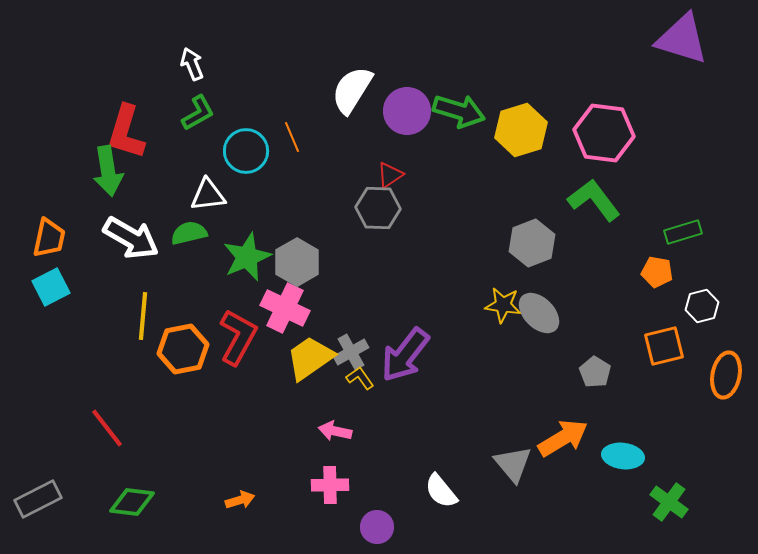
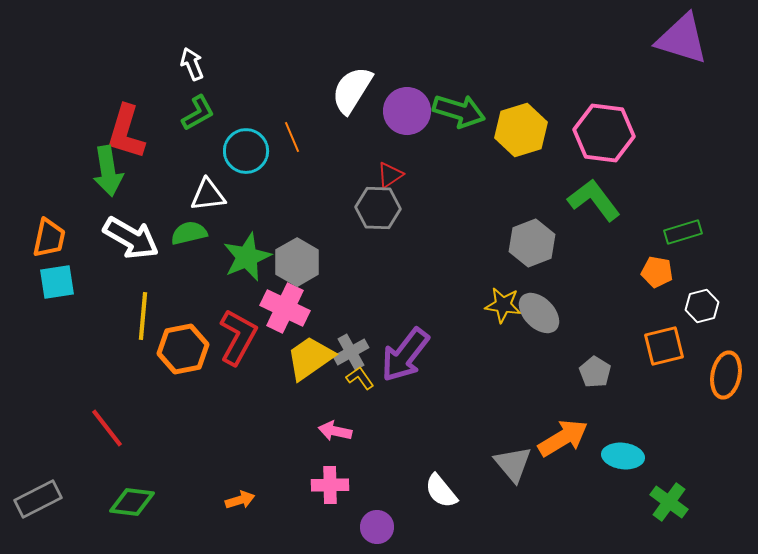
cyan square at (51, 287): moved 6 px right, 5 px up; rotated 18 degrees clockwise
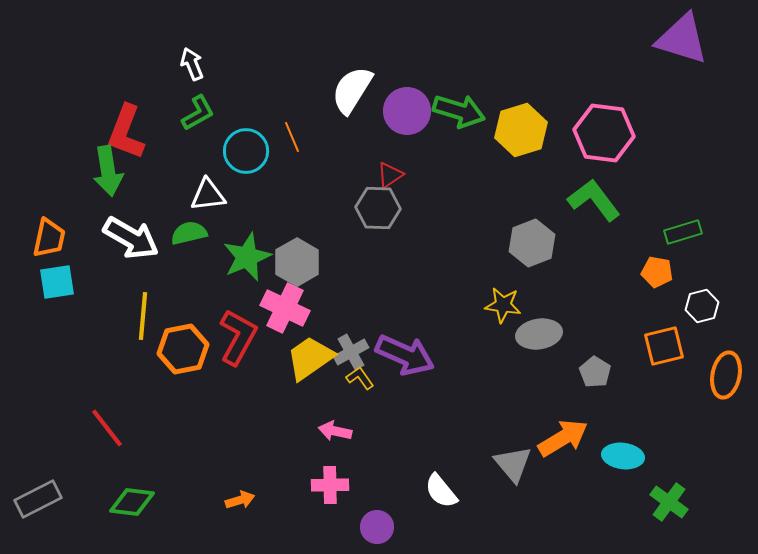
red L-shape at (126, 132): rotated 4 degrees clockwise
gray ellipse at (539, 313): moved 21 px down; rotated 54 degrees counterclockwise
purple arrow at (405, 355): rotated 104 degrees counterclockwise
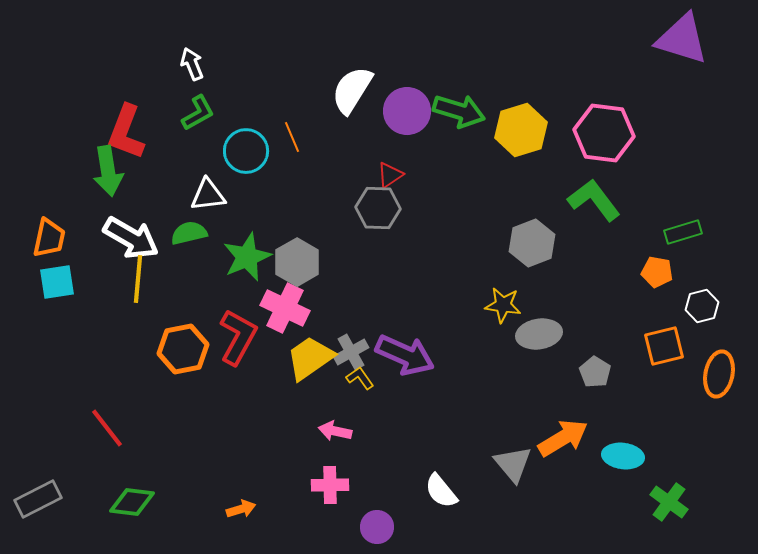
yellow line at (143, 316): moved 5 px left, 37 px up
orange ellipse at (726, 375): moved 7 px left, 1 px up
orange arrow at (240, 500): moved 1 px right, 9 px down
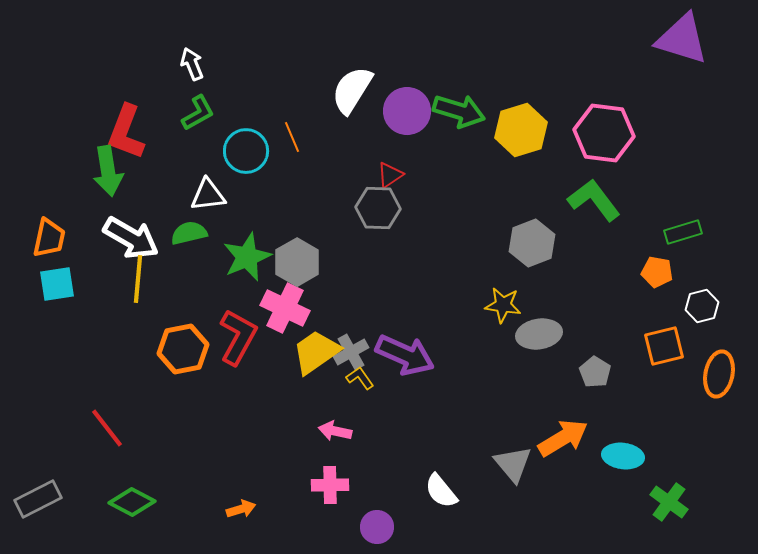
cyan square at (57, 282): moved 2 px down
yellow trapezoid at (310, 358): moved 6 px right, 6 px up
green diamond at (132, 502): rotated 21 degrees clockwise
